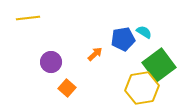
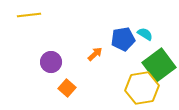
yellow line: moved 1 px right, 3 px up
cyan semicircle: moved 1 px right, 2 px down
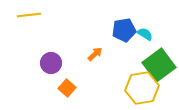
blue pentagon: moved 1 px right, 9 px up
purple circle: moved 1 px down
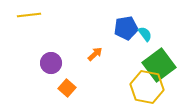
blue pentagon: moved 2 px right, 2 px up
cyan semicircle: rotated 21 degrees clockwise
yellow hexagon: moved 5 px right, 1 px up; rotated 20 degrees clockwise
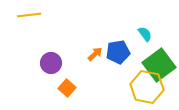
blue pentagon: moved 8 px left, 24 px down
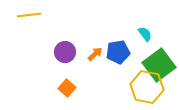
purple circle: moved 14 px right, 11 px up
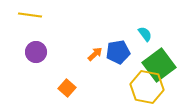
yellow line: moved 1 px right; rotated 15 degrees clockwise
purple circle: moved 29 px left
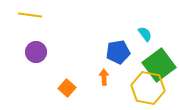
orange arrow: moved 9 px right, 23 px down; rotated 49 degrees counterclockwise
yellow hexagon: moved 1 px right, 1 px down
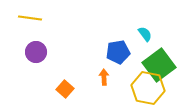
yellow line: moved 3 px down
orange square: moved 2 px left, 1 px down
